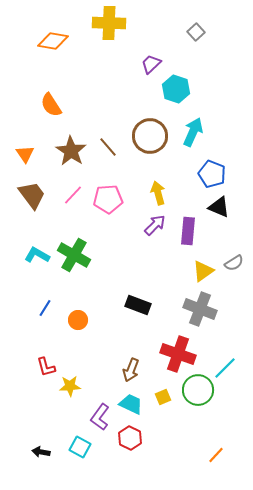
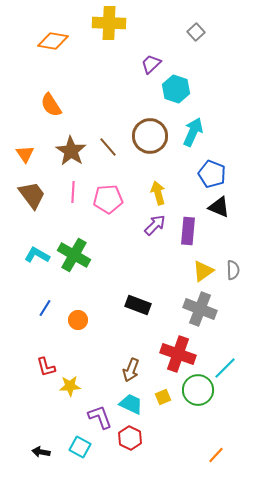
pink line: moved 3 px up; rotated 40 degrees counterclockwise
gray semicircle: moved 1 px left, 7 px down; rotated 60 degrees counterclockwise
purple L-shape: rotated 124 degrees clockwise
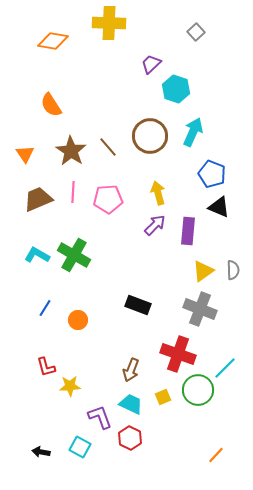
brown trapezoid: moved 6 px right, 4 px down; rotated 76 degrees counterclockwise
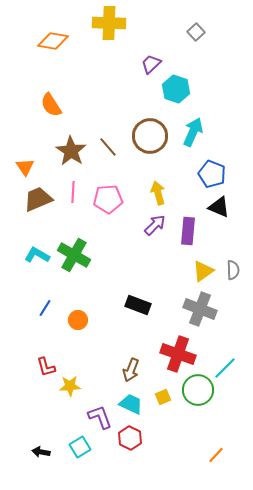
orange triangle: moved 13 px down
cyan square: rotated 30 degrees clockwise
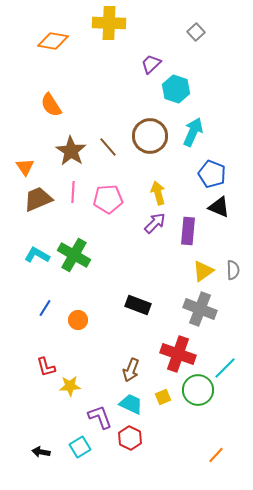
purple arrow: moved 2 px up
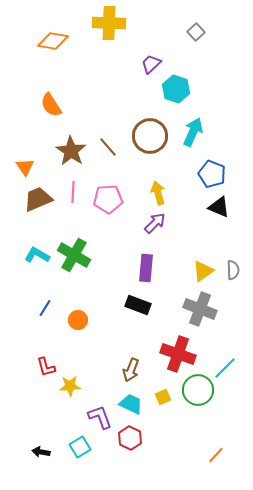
purple rectangle: moved 42 px left, 37 px down
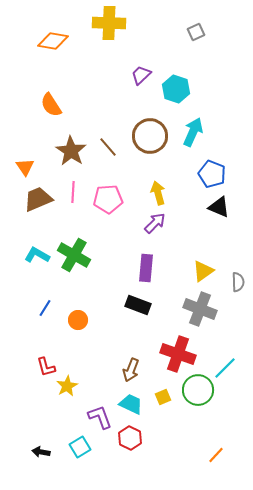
gray square: rotated 18 degrees clockwise
purple trapezoid: moved 10 px left, 11 px down
gray semicircle: moved 5 px right, 12 px down
yellow star: moved 3 px left; rotated 25 degrees counterclockwise
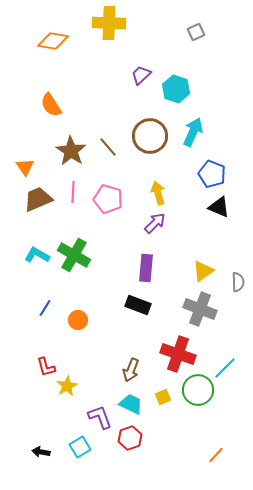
pink pentagon: rotated 20 degrees clockwise
red hexagon: rotated 15 degrees clockwise
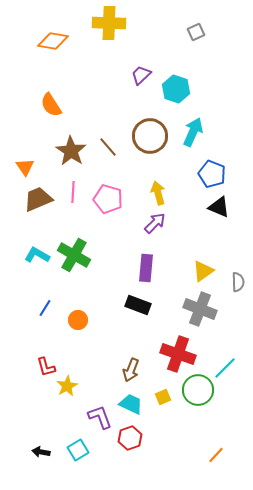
cyan square: moved 2 px left, 3 px down
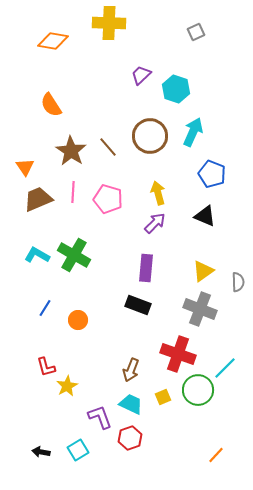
black triangle: moved 14 px left, 9 px down
